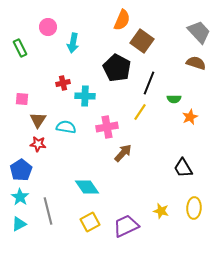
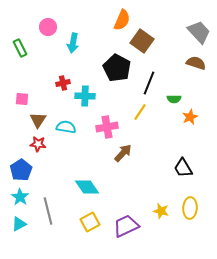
yellow ellipse: moved 4 px left
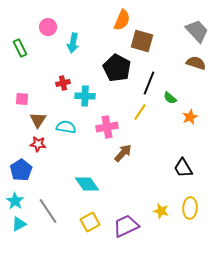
gray trapezoid: moved 2 px left, 1 px up
brown square: rotated 20 degrees counterclockwise
green semicircle: moved 4 px left, 1 px up; rotated 40 degrees clockwise
cyan diamond: moved 3 px up
cyan star: moved 5 px left, 4 px down
gray line: rotated 20 degrees counterclockwise
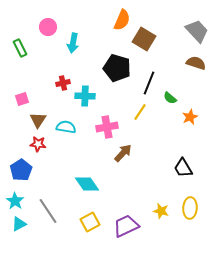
brown square: moved 2 px right, 2 px up; rotated 15 degrees clockwise
black pentagon: rotated 12 degrees counterclockwise
pink square: rotated 24 degrees counterclockwise
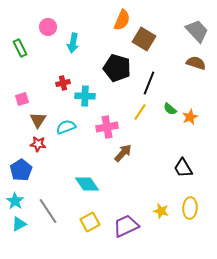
green semicircle: moved 11 px down
cyan semicircle: rotated 30 degrees counterclockwise
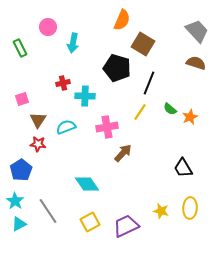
brown square: moved 1 px left, 5 px down
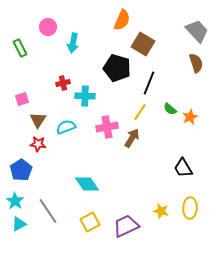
brown semicircle: rotated 54 degrees clockwise
brown arrow: moved 9 px right, 15 px up; rotated 12 degrees counterclockwise
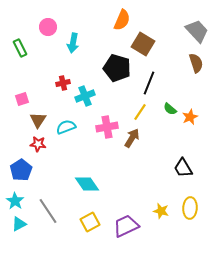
cyan cross: rotated 24 degrees counterclockwise
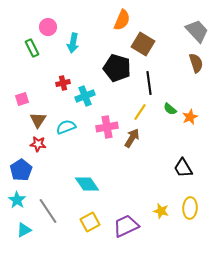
green rectangle: moved 12 px right
black line: rotated 30 degrees counterclockwise
cyan star: moved 2 px right, 1 px up
cyan triangle: moved 5 px right, 6 px down
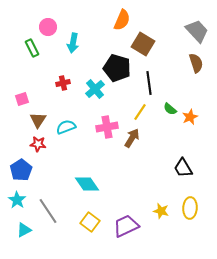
cyan cross: moved 10 px right, 7 px up; rotated 18 degrees counterclockwise
yellow square: rotated 24 degrees counterclockwise
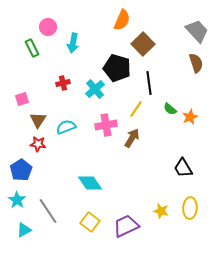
brown square: rotated 15 degrees clockwise
yellow line: moved 4 px left, 3 px up
pink cross: moved 1 px left, 2 px up
cyan diamond: moved 3 px right, 1 px up
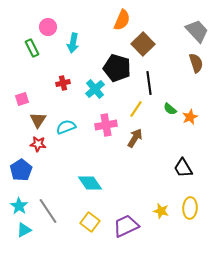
brown arrow: moved 3 px right
cyan star: moved 2 px right, 6 px down
